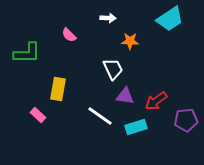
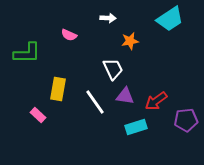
pink semicircle: rotated 21 degrees counterclockwise
orange star: rotated 12 degrees counterclockwise
white line: moved 5 px left, 14 px up; rotated 20 degrees clockwise
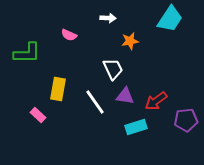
cyan trapezoid: rotated 24 degrees counterclockwise
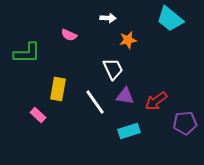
cyan trapezoid: rotated 96 degrees clockwise
orange star: moved 2 px left, 1 px up
purple pentagon: moved 1 px left, 3 px down
cyan rectangle: moved 7 px left, 4 px down
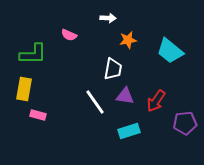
cyan trapezoid: moved 32 px down
green L-shape: moved 6 px right, 1 px down
white trapezoid: rotated 35 degrees clockwise
yellow rectangle: moved 34 px left
red arrow: rotated 20 degrees counterclockwise
pink rectangle: rotated 28 degrees counterclockwise
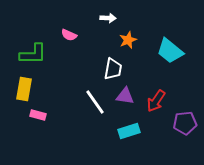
orange star: rotated 12 degrees counterclockwise
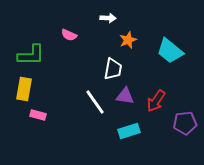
green L-shape: moved 2 px left, 1 px down
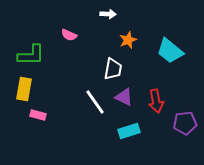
white arrow: moved 4 px up
purple triangle: moved 1 px left, 1 px down; rotated 18 degrees clockwise
red arrow: rotated 45 degrees counterclockwise
